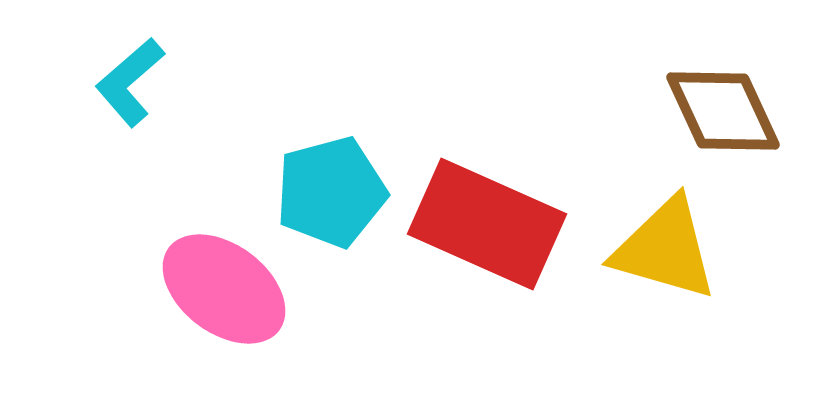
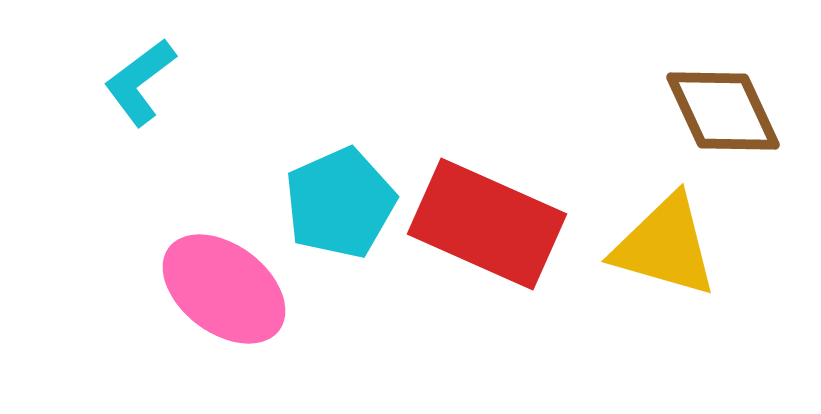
cyan L-shape: moved 10 px right; rotated 4 degrees clockwise
cyan pentagon: moved 9 px right, 11 px down; rotated 9 degrees counterclockwise
yellow triangle: moved 3 px up
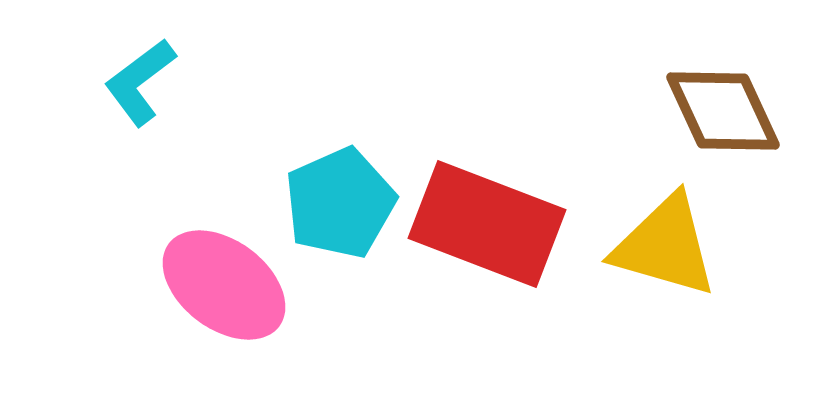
red rectangle: rotated 3 degrees counterclockwise
pink ellipse: moved 4 px up
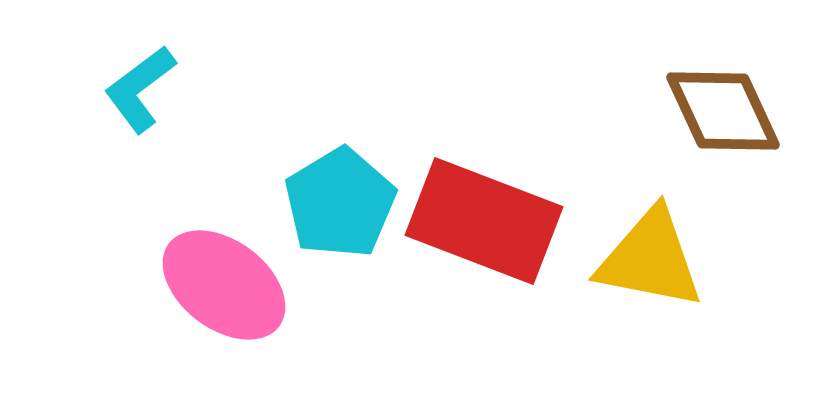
cyan L-shape: moved 7 px down
cyan pentagon: rotated 7 degrees counterclockwise
red rectangle: moved 3 px left, 3 px up
yellow triangle: moved 15 px left, 13 px down; rotated 5 degrees counterclockwise
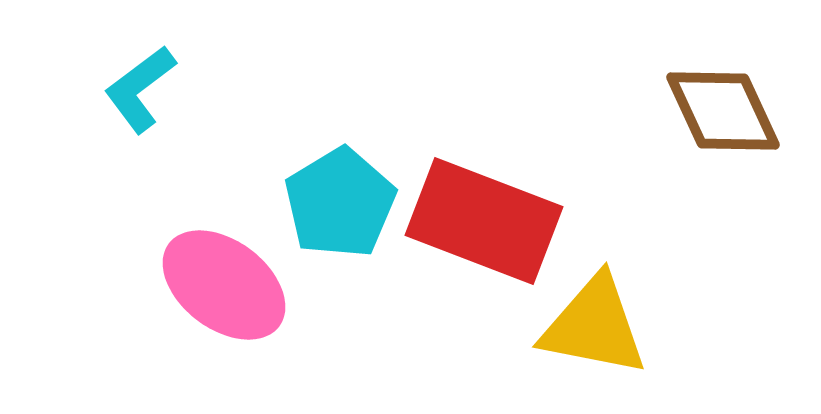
yellow triangle: moved 56 px left, 67 px down
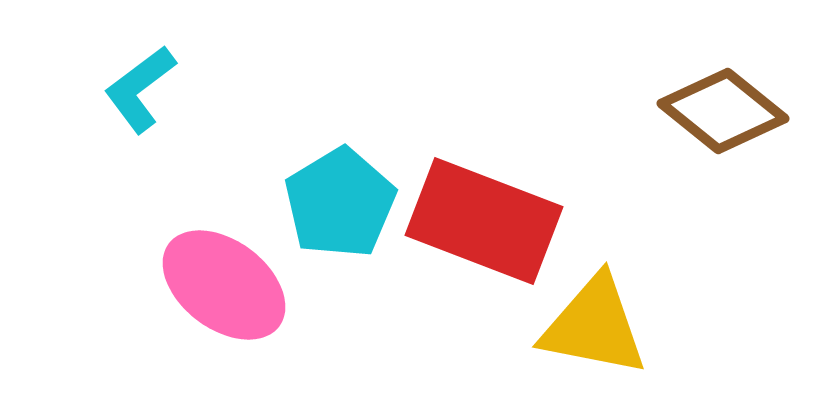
brown diamond: rotated 26 degrees counterclockwise
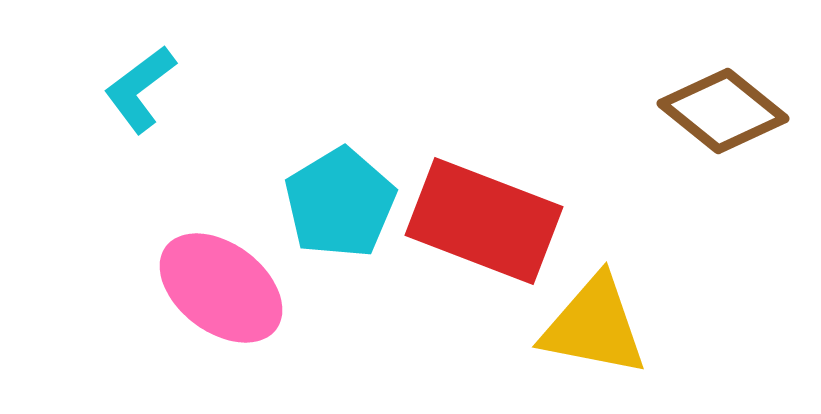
pink ellipse: moved 3 px left, 3 px down
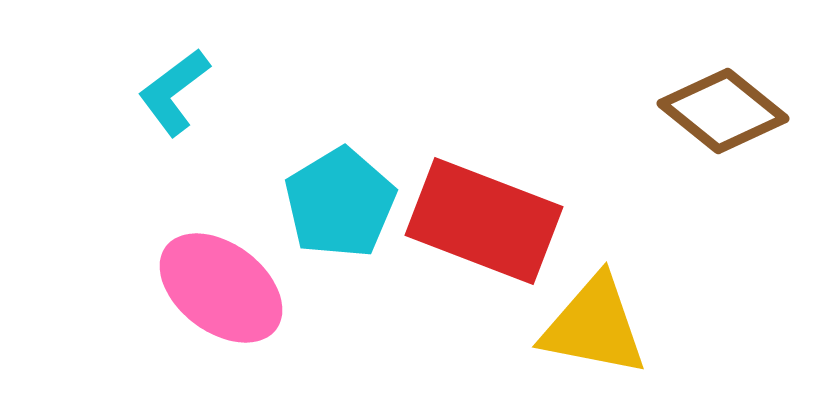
cyan L-shape: moved 34 px right, 3 px down
